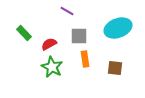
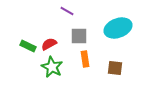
green rectangle: moved 4 px right, 13 px down; rotated 21 degrees counterclockwise
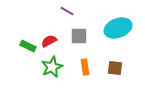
red semicircle: moved 3 px up
orange rectangle: moved 8 px down
green star: rotated 20 degrees clockwise
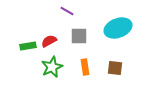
green rectangle: rotated 35 degrees counterclockwise
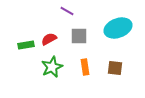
red semicircle: moved 2 px up
green rectangle: moved 2 px left, 1 px up
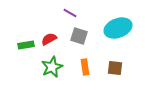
purple line: moved 3 px right, 2 px down
gray square: rotated 18 degrees clockwise
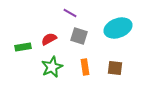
green rectangle: moved 3 px left, 2 px down
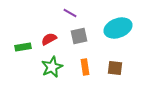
gray square: rotated 30 degrees counterclockwise
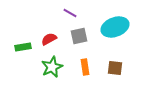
cyan ellipse: moved 3 px left, 1 px up
